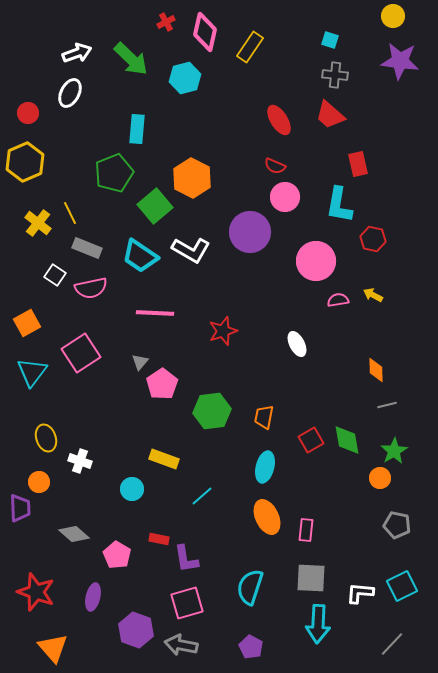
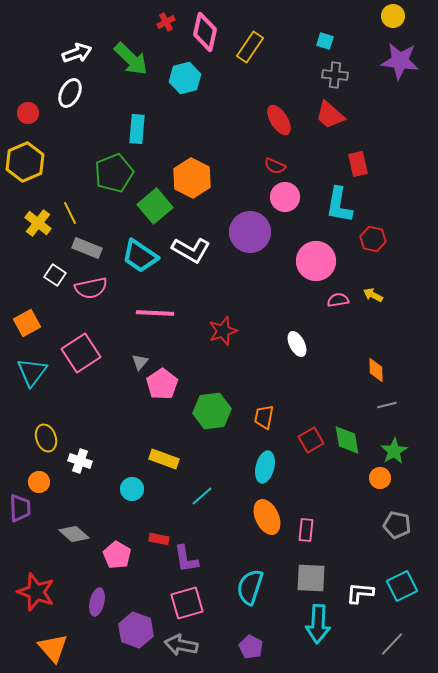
cyan square at (330, 40): moved 5 px left, 1 px down
purple ellipse at (93, 597): moved 4 px right, 5 px down
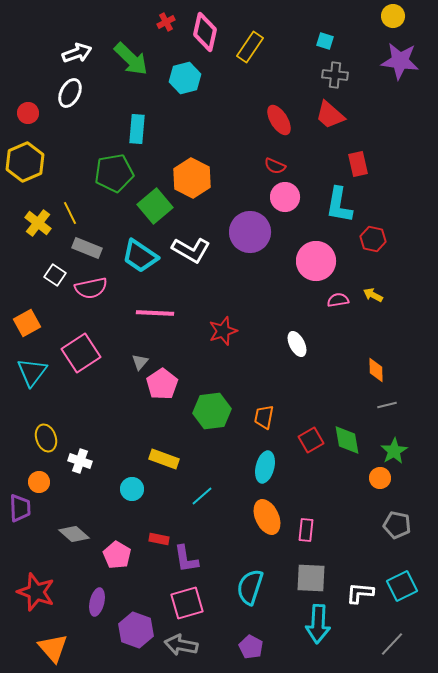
green pentagon at (114, 173): rotated 12 degrees clockwise
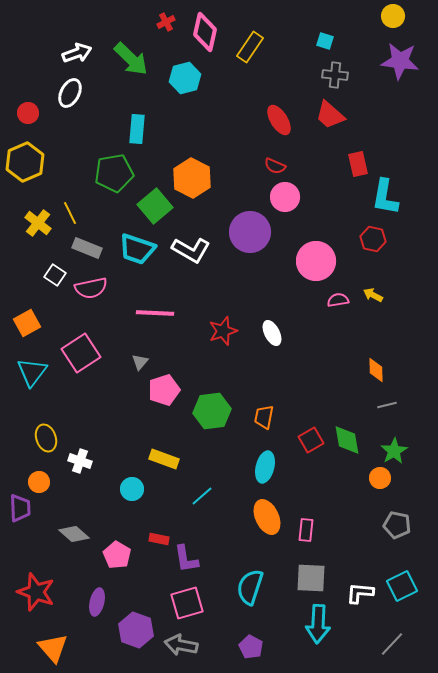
cyan L-shape at (339, 205): moved 46 px right, 8 px up
cyan trapezoid at (140, 256): moved 3 px left, 7 px up; rotated 15 degrees counterclockwise
white ellipse at (297, 344): moved 25 px left, 11 px up
pink pentagon at (162, 384): moved 2 px right, 6 px down; rotated 16 degrees clockwise
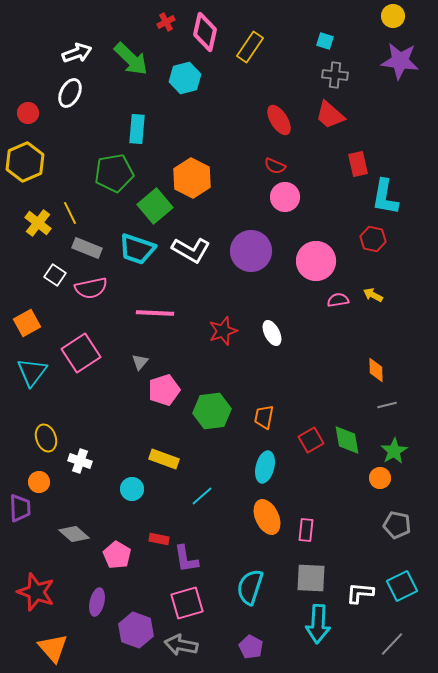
purple circle at (250, 232): moved 1 px right, 19 px down
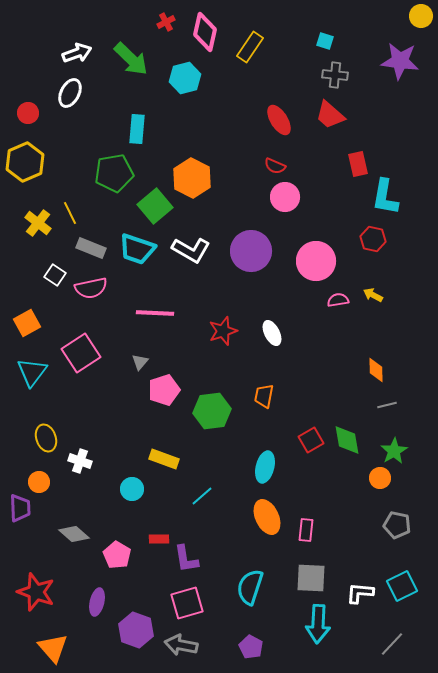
yellow circle at (393, 16): moved 28 px right
gray rectangle at (87, 248): moved 4 px right
orange trapezoid at (264, 417): moved 21 px up
red rectangle at (159, 539): rotated 12 degrees counterclockwise
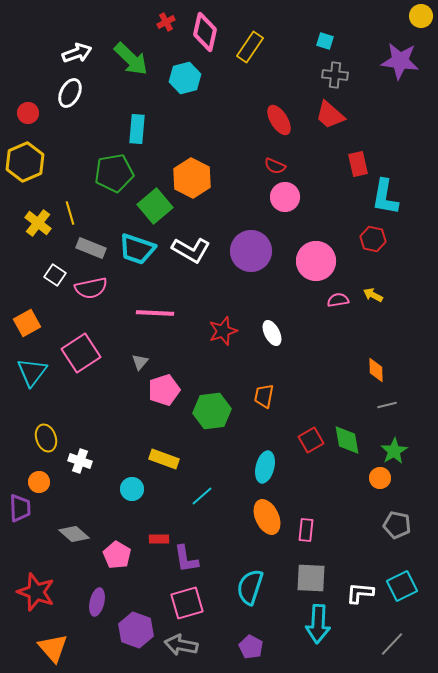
yellow line at (70, 213): rotated 10 degrees clockwise
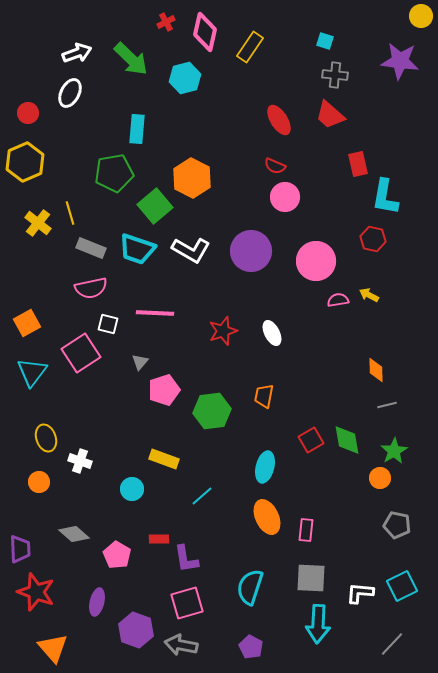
white square at (55, 275): moved 53 px right, 49 px down; rotated 20 degrees counterclockwise
yellow arrow at (373, 295): moved 4 px left
purple trapezoid at (20, 508): moved 41 px down
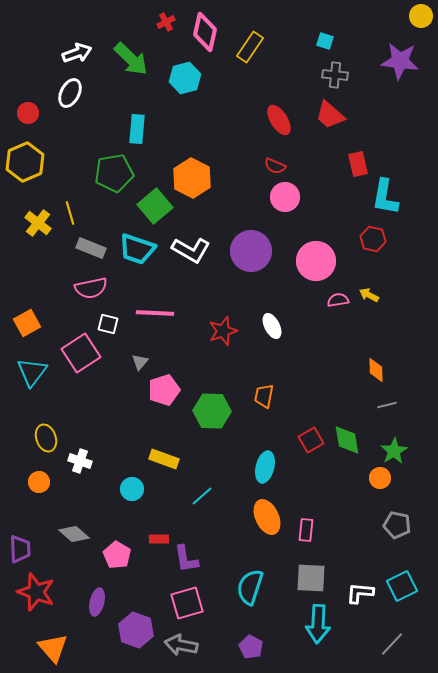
white ellipse at (272, 333): moved 7 px up
green hexagon at (212, 411): rotated 9 degrees clockwise
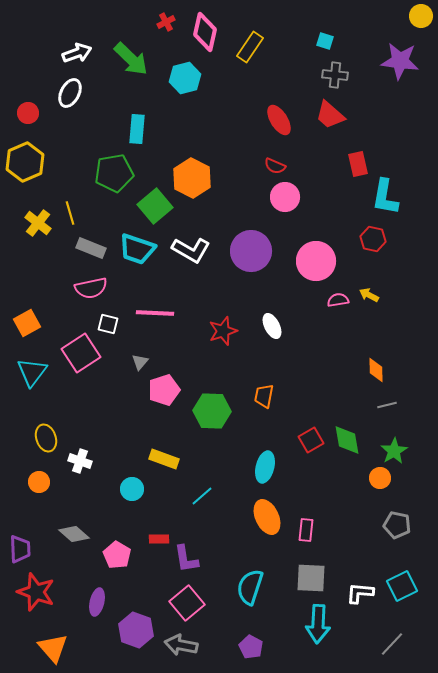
pink square at (187, 603): rotated 24 degrees counterclockwise
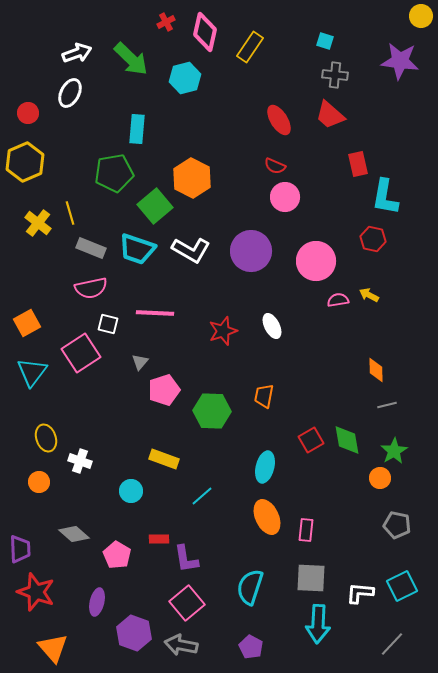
cyan circle at (132, 489): moved 1 px left, 2 px down
purple hexagon at (136, 630): moved 2 px left, 3 px down
